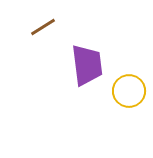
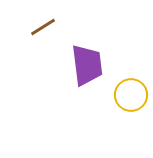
yellow circle: moved 2 px right, 4 px down
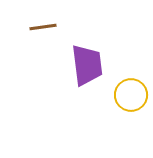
brown line: rotated 24 degrees clockwise
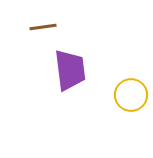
purple trapezoid: moved 17 px left, 5 px down
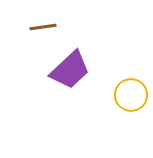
purple trapezoid: rotated 54 degrees clockwise
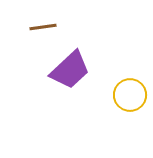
yellow circle: moved 1 px left
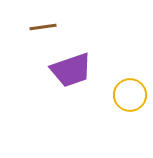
purple trapezoid: moved 1 px right; rotated 24 degrees clockwise
